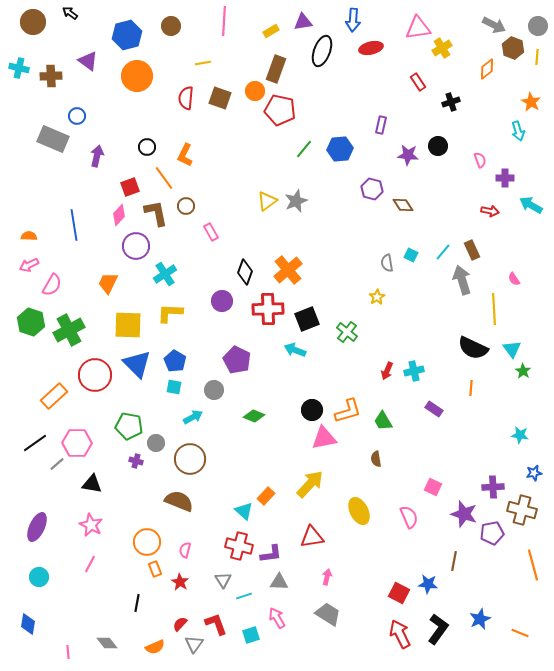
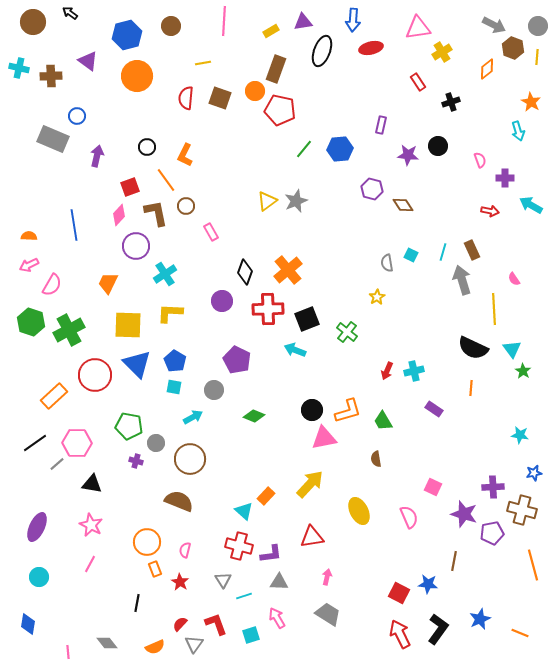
yellow cross at (442, 48): moved 4 px down
orange line at (164, 178): moved 2 px right, 2 px down
cyan line at (443, 252): rotated 24 degrees counterclockwise
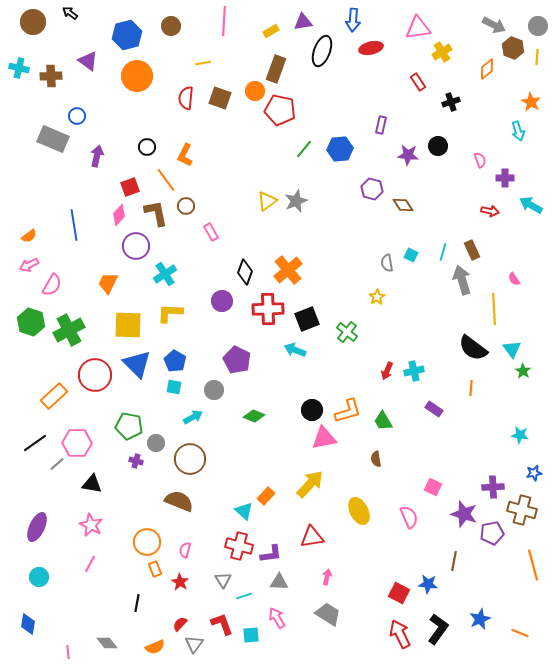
orange semicircle at (29, 236): rotated 140 degrees clockwise
black semicircle at (473, 348): rotated 12 degrees clockwise
red L-shape at (216, 624): moved 6 px right
cyan square at (251, 635): rotated 12 degrees clockwise
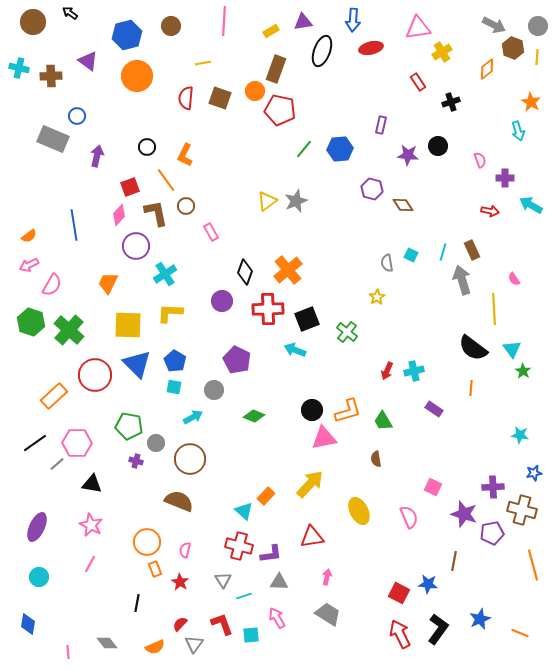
green cross at (69, 330): rotated 20 degrees counterclockwise
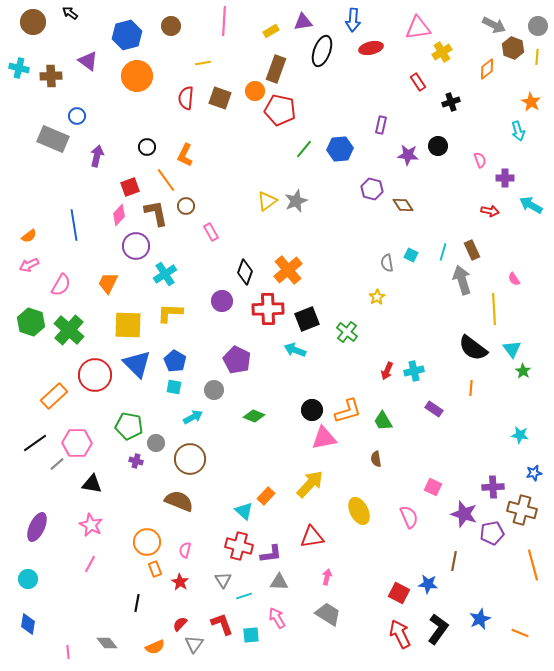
pink semicircle at (52, 285): moved 9 px right
cyan circle at (39, 577): moved 11 px left, 2 px down
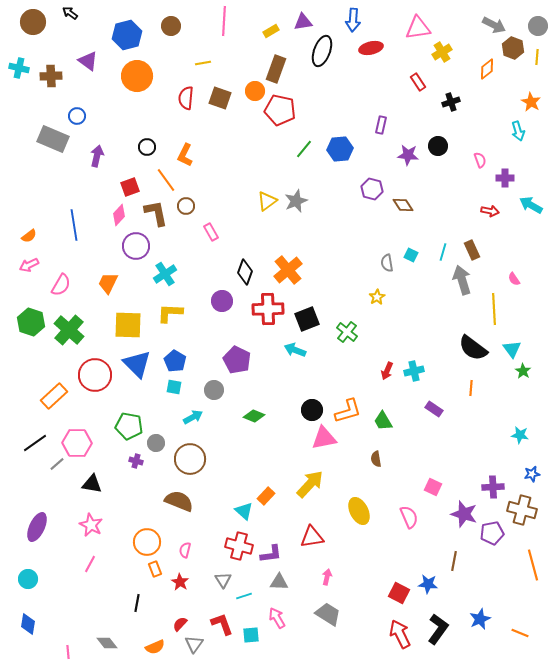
blue star at (534, 473): moved 2 px left, 1 px down
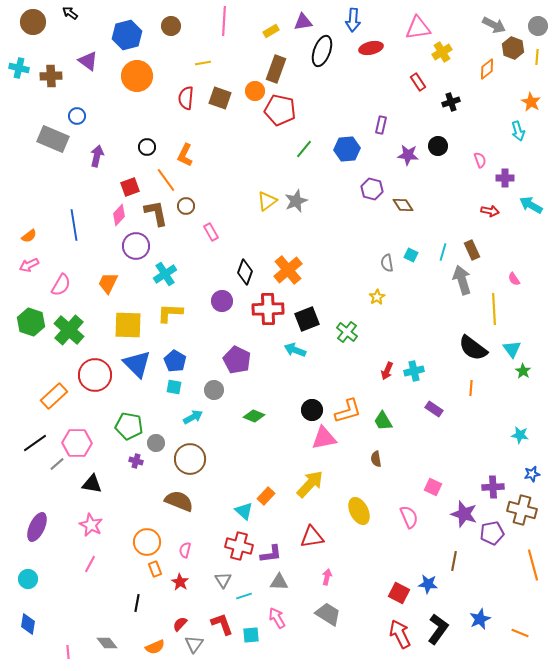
blue hexagon at (340, 149): moved 7 px right
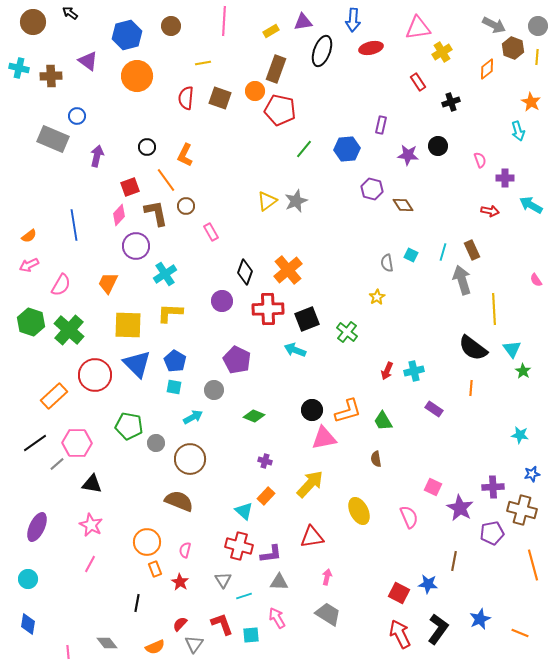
pink semicircle at (514, 279): moved 22 px right, 1 px down
purple cross at (136, 461): moved 129 px right
purple star at (464, 514): moved 4 px left, 6 px up; rotated 12 degrees clockwise
